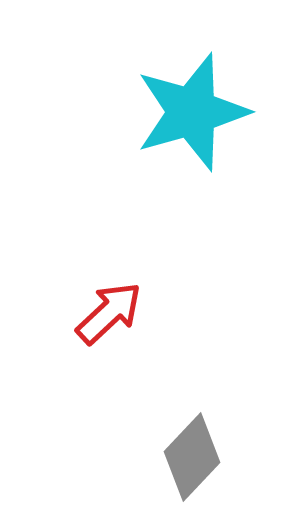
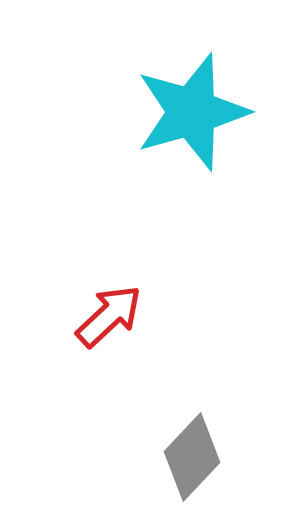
red arrow: moved 3 px down
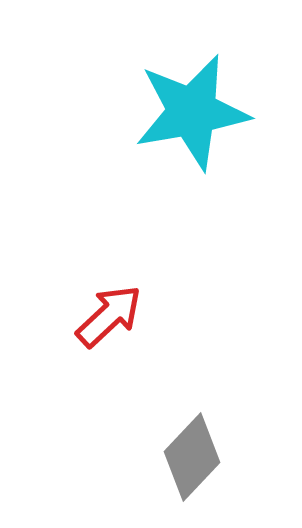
cyan star: rotated 6 degrees clockwise
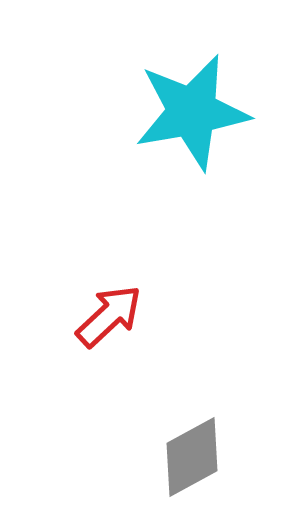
gray diamond: rotated 18 degrees clockwise
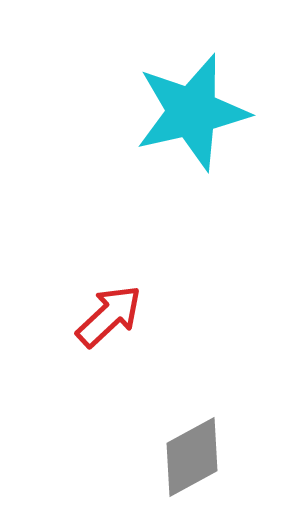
cyan star: rotated 3 degrees counterclockwise
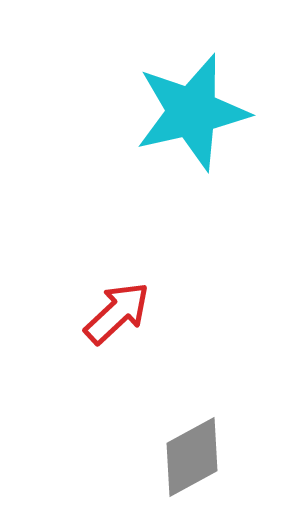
red arrow: moved 8 px right, 3 px up
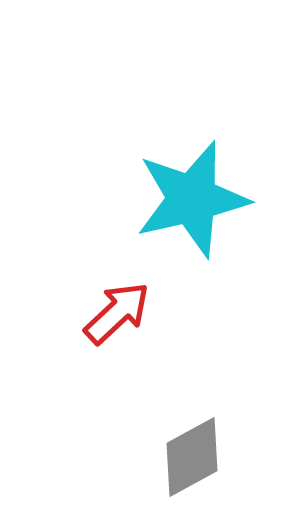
cyan star: moved 87 px down
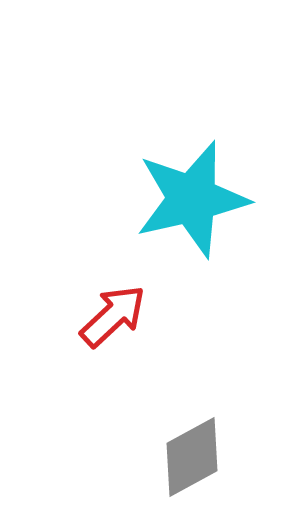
red arrow: moved 4 px left, 3 px down
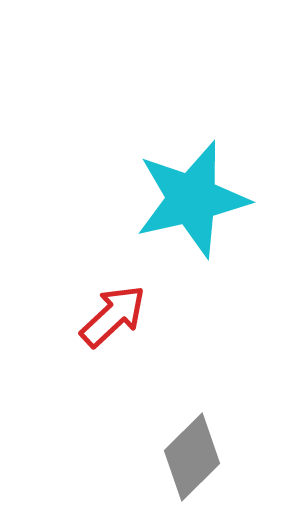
gray diamond: rotated 16 degrees counterclockwise
